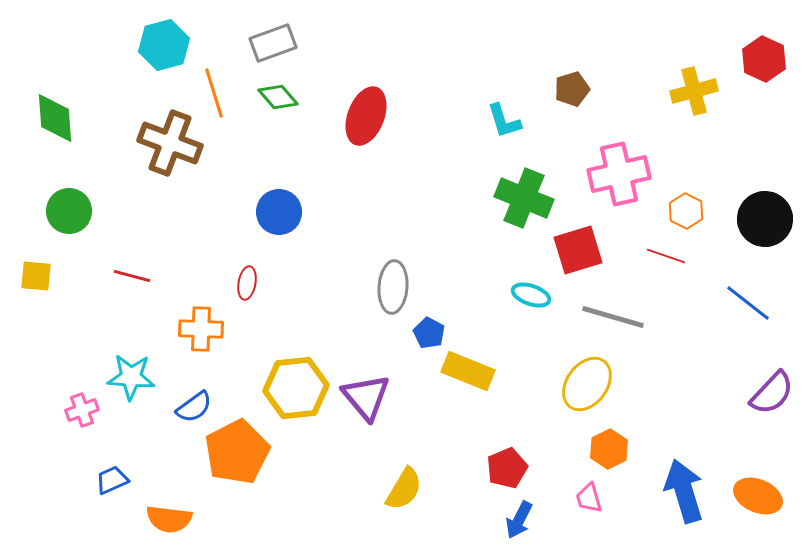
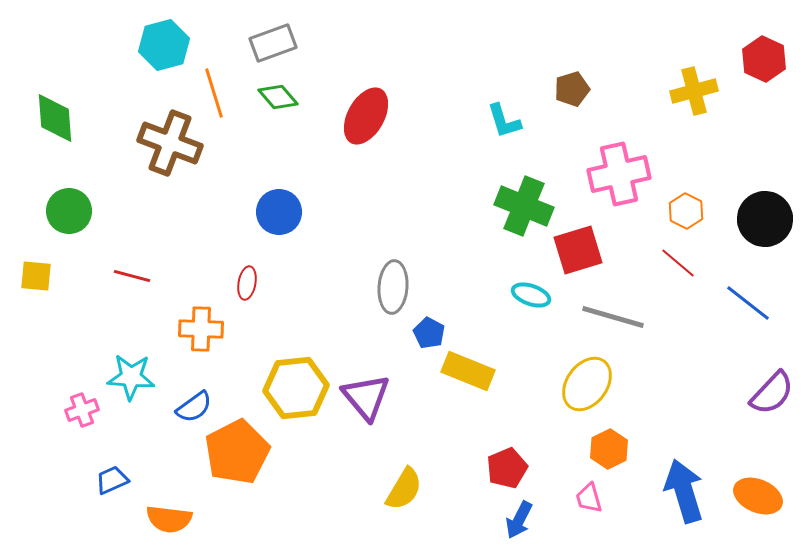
red ellipse at (366, 116): rotated 8 degrees clockwise
green cross at (524, 198): moved 8 px down
red line at (666, 256): moved 12 px right, 7 px down; rotated 21 degrees clockwise
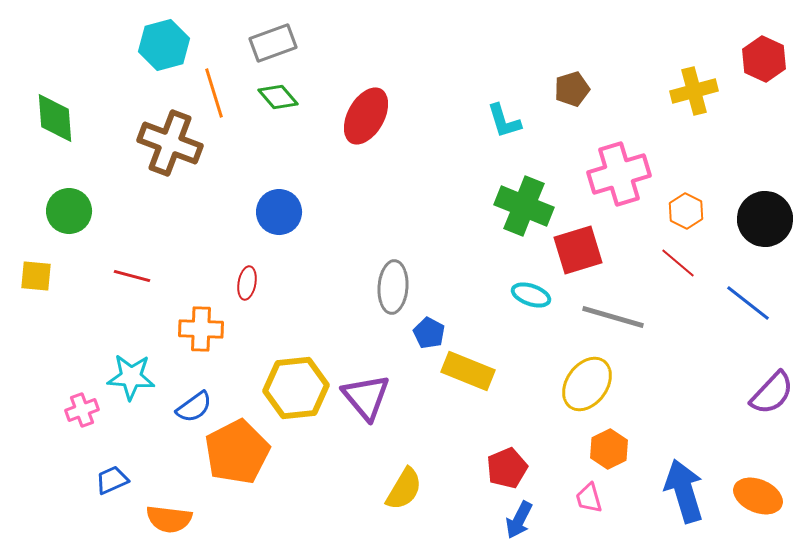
pink cross at (619, 174): rotated 4 degrees counterclockwise
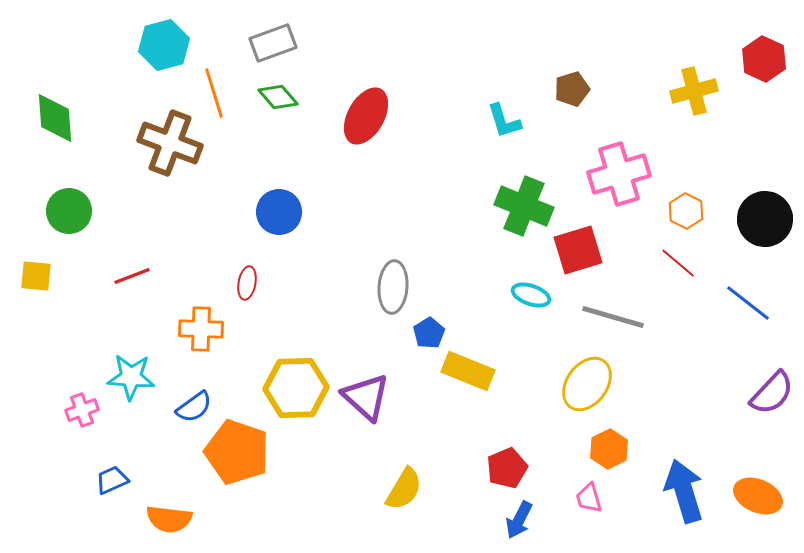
red line at (132, 276): rotated 36 degrees counterclockwise
blue pentagon at (429, 333): rotated 12 degrees clockwise
yellow hexagon at (296, 388): rotated 4 degrees clockwise
purple triangle at (366, 397): rotated 8 degrees counterclockwise
orange pentagon at (237, 452): rotated 26 degrees counterclockwise
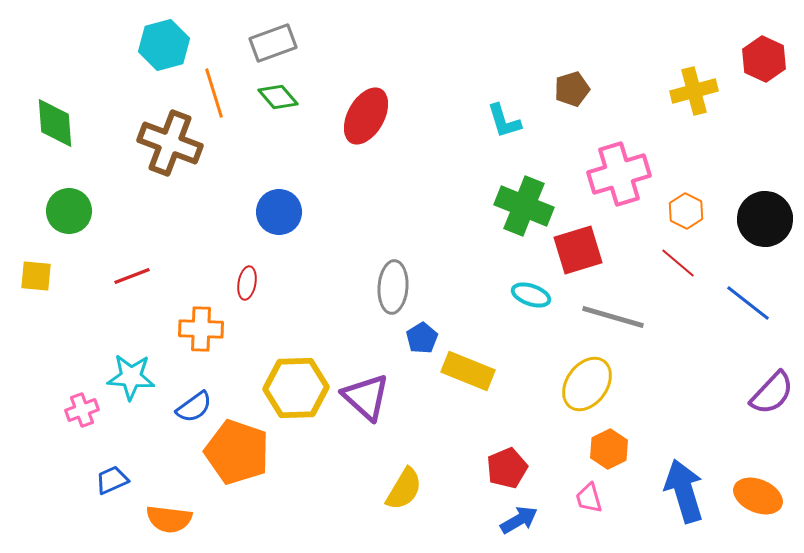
green diamond at (55, 118): moved 5 px down
blue pentagon at (429, 333): moved 7 px left, 5 px down
blue arrow at (519, 520): rotated 147 degrees counterclockwise
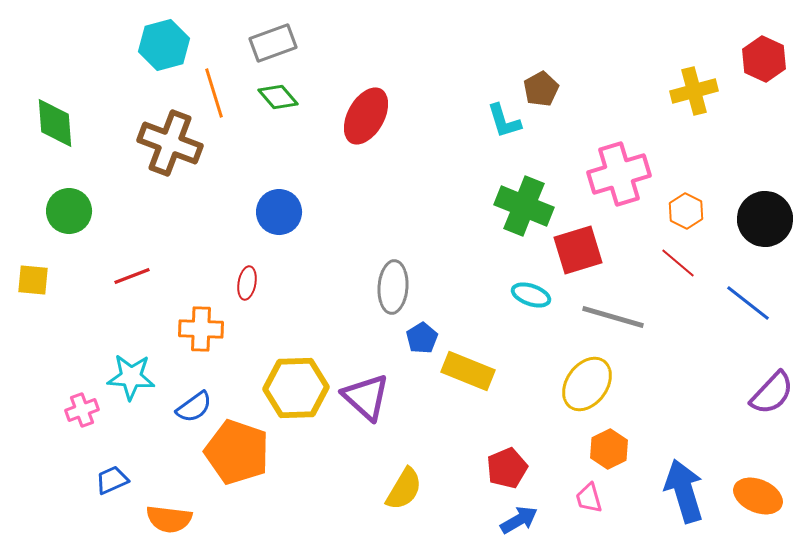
brown pentagon at (572, 89): moved 31 px left; rotated 12 degrees counterclockwise
yellow square at (36, 276): moved 3 px left, 4 px down
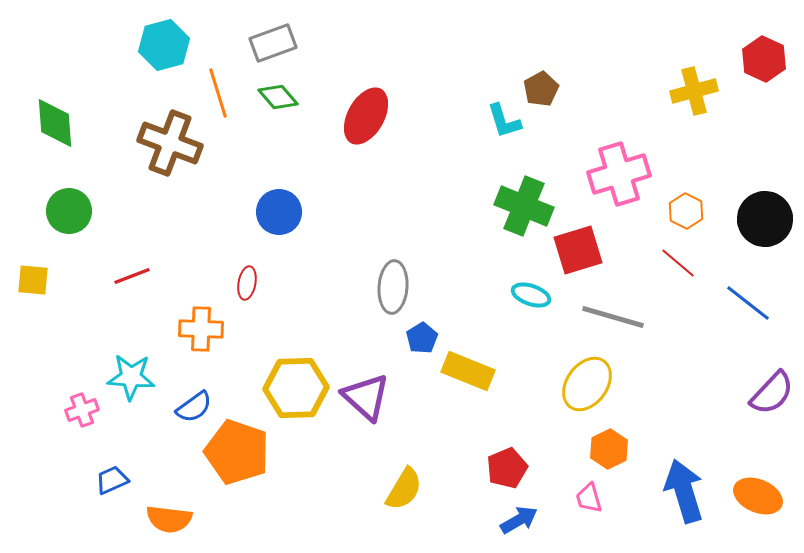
orange line at (214, 93): moved 4 px right
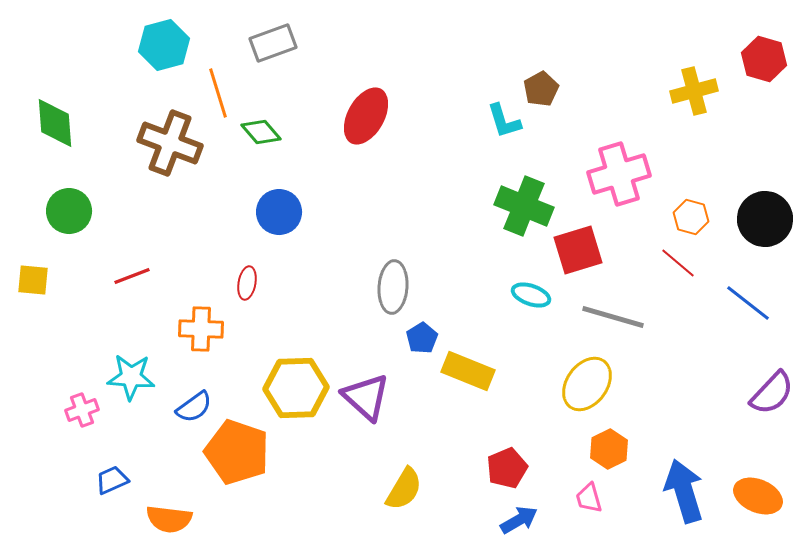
red hexagon at (764, 59): rotated 9 degrees counterclockwise
green diamond at (278, 97): moved 17 px left, 35 px down
orange hexagon at (686, 211): moved 5 px right, 6 px down; rotated 12 degrees counterclockwise
